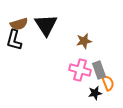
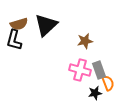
black triangle: rotated 20 degrees clockwise
brown star: moved 1 px right
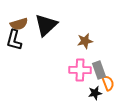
pink cross: rotated 15 degrees counterclockwise
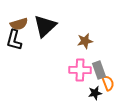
black triangle: moved 1 px left, 1 px down
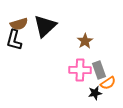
brown star: rotated 21 degrees counterclockwise
orange semicircle: rotated 77 degrees clockwise
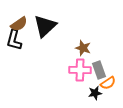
brown semicircle: rotated 18 degrees counterclockwise
brown star: moved 2 px left, 7 px down; rotated 21 degrees counterclockwise
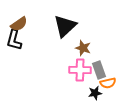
black triangle: moved 20 px right
orange semicircle: rotated 21 degrees clockwise
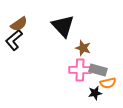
black triangle: moved 2 px left; rotated 30 degrees counterclockwise
black L-shape: rotated 35 degrees clockwise
gray rectangle: moved 1 px left; rotated 54 degrees counterclockwise
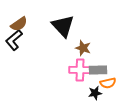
gray rectangle: rotated 18 degrees counterclockwise
